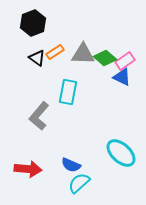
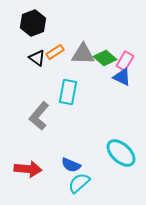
pink rectangle: rotated 24 degrees counterclockwise
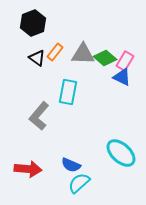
orange rectangle: rotated 18 degrees counterclockwise
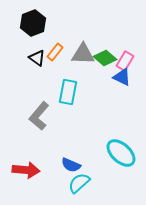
red arrow: moved 2 px left, 1 px down
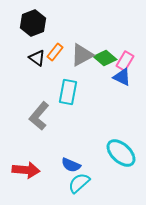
gray triangle: moved 1 px left, 1 px down; rotated 30 degrees counterclockwise
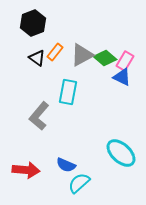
blue semicircle: moved 5 px left
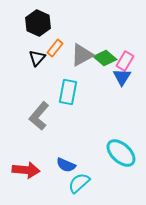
black hexagon: moved 5 px right; rotated 15 degrees counterclockwise
orange rectangle: moved 4 px up
black triangle: rotated 36 degrees clockwise
blue triangle: rotated 36 degrees clockwise
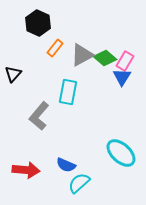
black triangle: moved 24 px left, 16 px down
